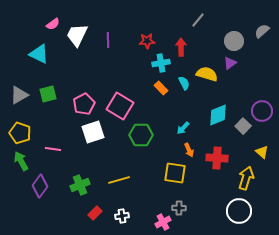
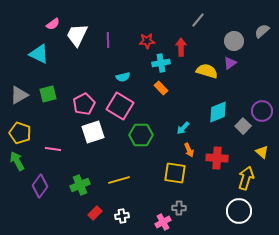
yellow semicircle: moved 3 px up
cyan semicircle: moved 61 px left, 6 px up; rotated 104 degrees clockwise
cyan diamond: moved 3 px up
green arrow: moved 4 px left
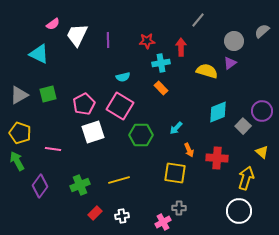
cyan arrow: moved 7 px left
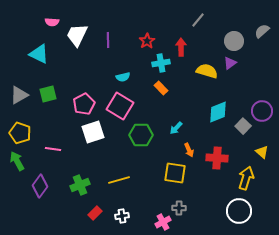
pink semicircle: moved 1 px left, 2 px up; rotated 40 degrees clockwise
red star: rotated 28 degrees counterclockwise
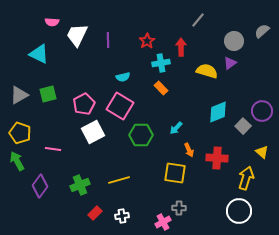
white square: rotated 10 degrees counterclockwise
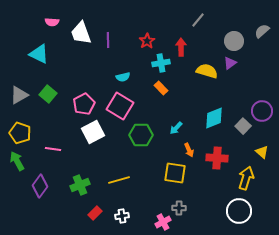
white trapezoid: moved 4 px right, 2 px up; rotated 45 degrees counterclockwise
green square: rotated 36 degrees counterclockwise
cyan diamond: moved 4 px left, 6 px down
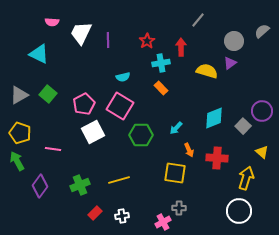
white trapezoid: rotated 45 degrees clockwise
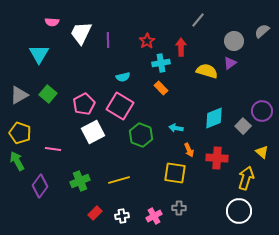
cyan triangle: rotated 35 degrees clockwise
cyan arrow: rotated 56 degrees clockwise
green hexagon: rotated 20 degrees clockwise
green cross: moved 4 px up
pink cross: moved 9 px left, 6 px up
